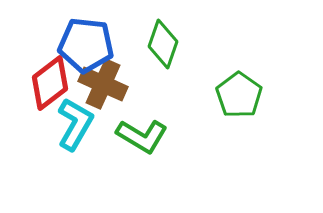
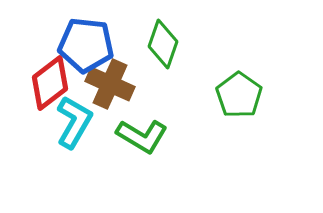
brown cross: moved 7 px right
cyan L-shape: moved 1 px left, 2 px up
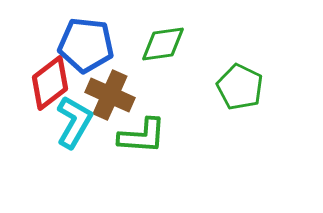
green diamond: rotated 63 degrees clockwise
brown cross: moved 11 px down
green pentagon: moved 1 px right, 8 px up; rotated 9 degrees counterclockwise
green L-shape: rotated 27 degrees counterclockwise
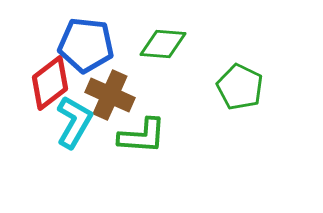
green diamond: rotated 12 degrees clockwise
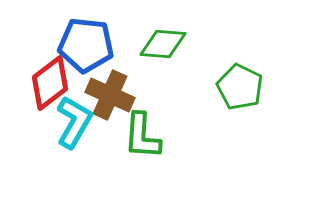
green L-shape: rotated 90 degrees clockwise
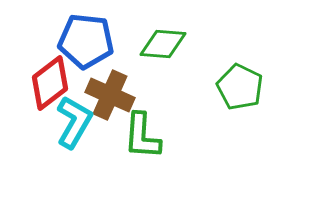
blue pentagon: moved 4 px up
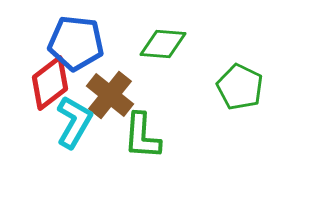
blue pentagon: moved 10 px left, 2 px down
brown cross: rotated 15 degrees clockwise
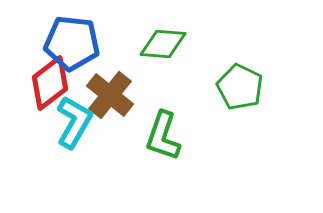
blue pentagon: moved 4 px left
green L-shape: moved 21 px right; rotated 15 degrees clockwise
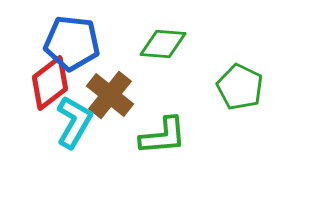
green L-shape: rotated 114 degrees counterclockwise
